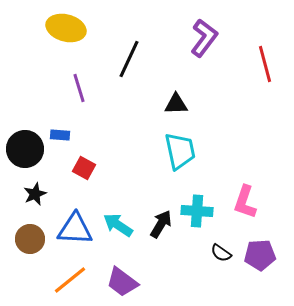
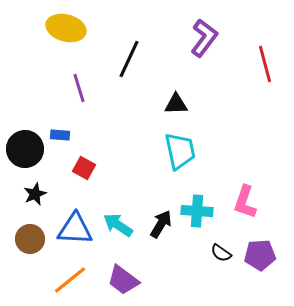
purple trapezoid: moved 1 px right, 2 px up
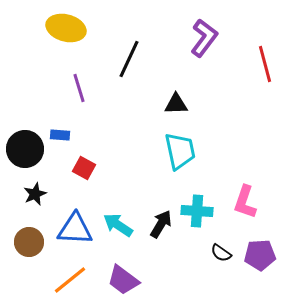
brown circle: moved 1 px left, 3 px down
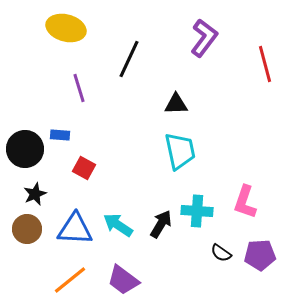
brown circle: moved 2 px left, 13 px up
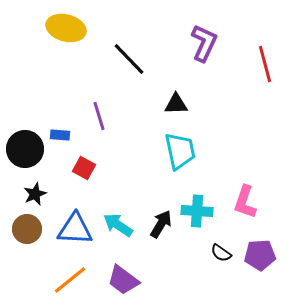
purple L-shape: moved 5 px down; rotated 12 degrees counterclockwise
black line: rotated 69 degrees counterclockwise
purple line: moved 20 px right, 28 px down
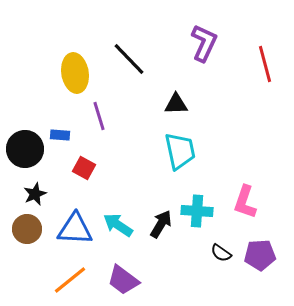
yellow ellipse: moved 9 px right, 45 px down; rotated 66 degrees clockwise
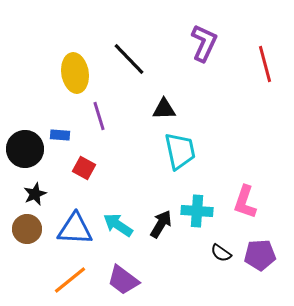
black triangle: moved 12 px left, 5 px down
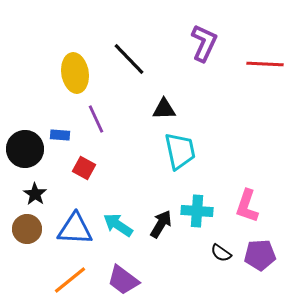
red line: rotated 72 degrees counterclockwise
purple line: moved 3 px left, 3 px down; rotated 8 degrees counterclockwise
black star: rotated 15 degrees counterclockwise
pink L-shape: moved 2 px right, 4 px down
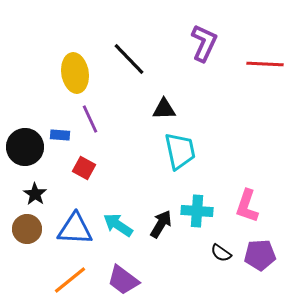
purple line: moved 6 px left
black circle: moved 2 px up
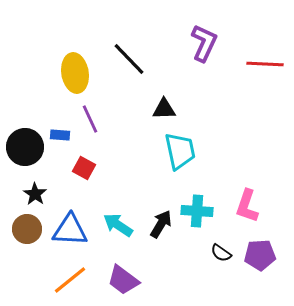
blue triangle: moved 5 px left, 1 px down
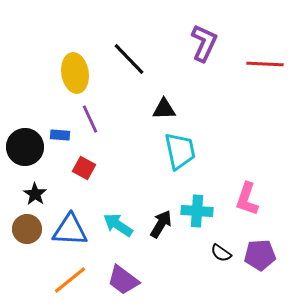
pink L-shape: moved 7 px up
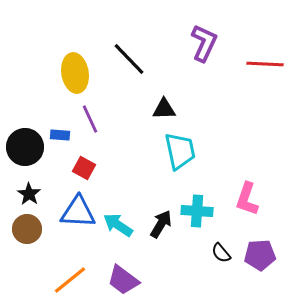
black star: moved 6 px left
blue triangle: moved 8 px right, 18 px up
black semicircle: rotated 15 degrees clockwise
